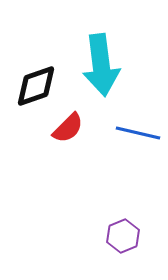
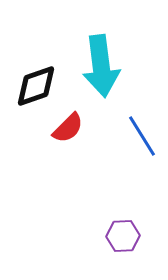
cyan arrow: moved 1 px down
blue line: moved 4 px right, 3 px down; rotated 45 degrees clockwise
purple hexagon: rotated 20 degrees clockwise
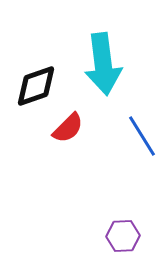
cyan arrow: moved 2 px right, 2 px up
